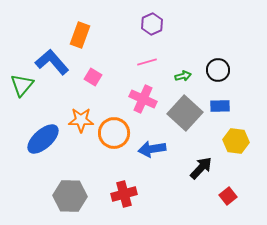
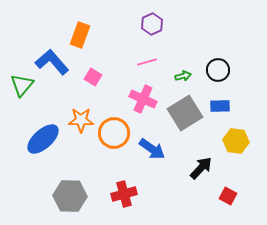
gray square: rotated 16 degrees clockwise
blue arrow: rotated 136 degrees counterclockwise
red square: rotated 24 degrees counterclockwise
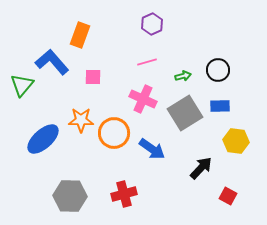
pink square: rotated 30 degrees counterclockwise
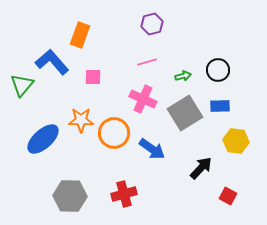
purple hexagon: rotated 10 degrees clockwise
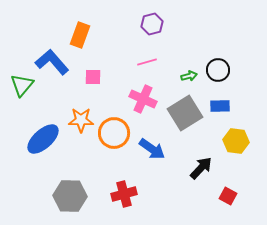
green arrow: moved 6 px right
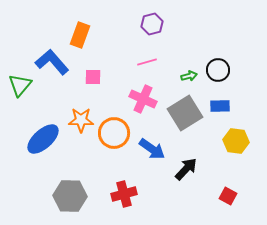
green triangle: moved 2 px left
black arrow: moved 15 px left, 1 px down
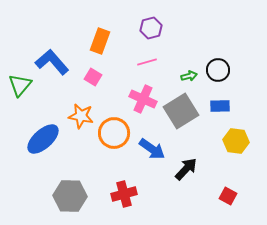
purple hexagon: moved 1 px left, 4 px down
orange rectangle: moved 20 px right, 6 px down
pink square: rotated 30 degrees clockwise
gray square: moved 4 px left, 2 px up
orange star: moved 4 px up; rotated 10 degrees clockwise
